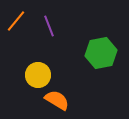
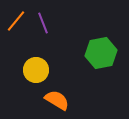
purple line: moved 6 px left, 3 px up
yellow circle: moved 2 px left, 5 px up
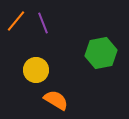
orange semicircle: moved 1 px left
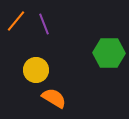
purple line: moved 1 px right, 1 px down
green hexagon: moved 8 px right; rotated 12 degrees clockwise
orange semicircle: moved 2 px left, 2 px up
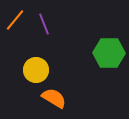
orange line: moved 1 px left, 1 px up
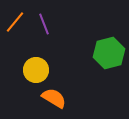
orange line: moved 2 px down
green hexagon: rotated 16 degrees counterclockwise
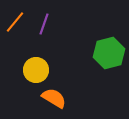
purple line: rotated 40 degrees clockwise
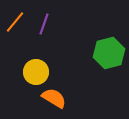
yellow circle: moved 2 px down
